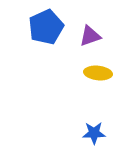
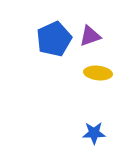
blue pentagon: moved 8 px right, 12 px down
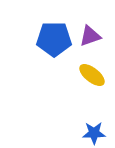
blue pentagon: rotated 24 degrees clockwise
yellow ellipse: moved 6 px left, 2 px down; rotated 32 degrees clockwise
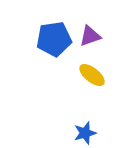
blue pentagon: rotated 8 degrees counterclockwise
blue star: moved 9 px left; rotated 15 degrees counterclockwise
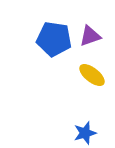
blue pentagon: rotated 16 degrees clockwise
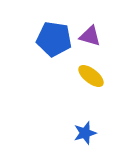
purple triangle: rotated 35 degrees clockwise
yellow ellipse: moved 1 px left, 1 px down
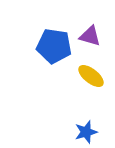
blue pentagon: moved 7 px down
blue star: moved 1 px right, 1 px up
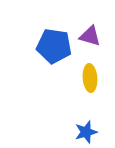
yellow ellipse: moved 1 px left, 2 px down; rotated 48 degrees clockwise
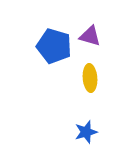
blue pentagon: rotated 8 degrees clockwise
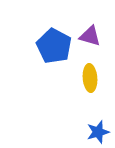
blue pentagon: rotated 12 degrees clockwise
blue star: moved 12 px right
